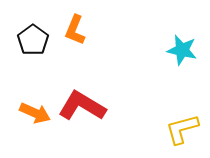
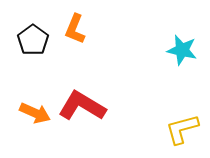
orange L-shape: moved 1 px up
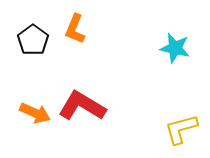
cyan star: moved 7 px left, 2 px up
yellow L-shape: moved 1 px left
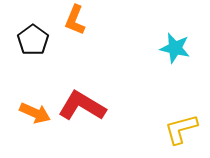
orange L-shape: moved 9 px up
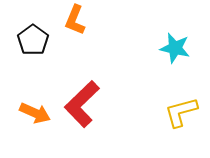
red L-shape: moved 2 px up; rotated 75 degrees counterclockwise
yellow L-shape: moved 17 px up
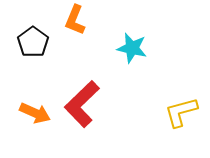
black pentagon: moved 2 px down
cyan star: moved 43 px left
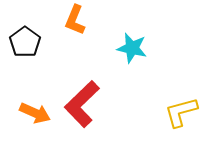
black pentagon: moved 8 px left
